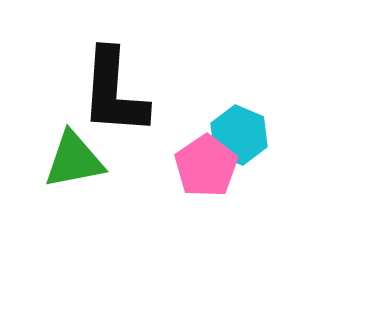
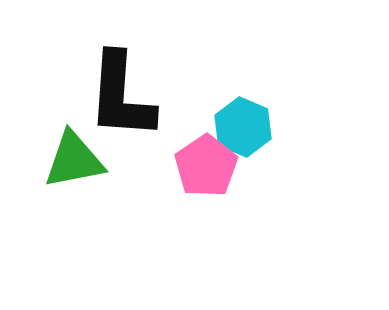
black L-shape: moved 7 px right, 4 px down
cyan hexagon: moved 4 px right, 8 px up
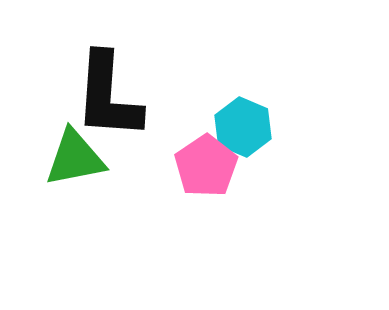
black L-shape: moved 13 px left
green triangle: moved 1 px right, 2 px up
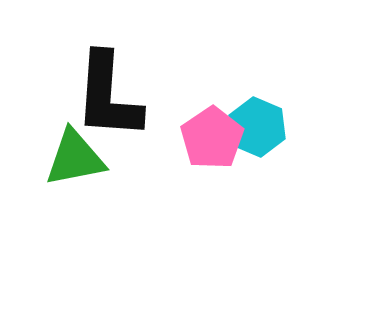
cyan hexagon: moved 14 px right
pink pentagon: moved 6 px right, 28 px up
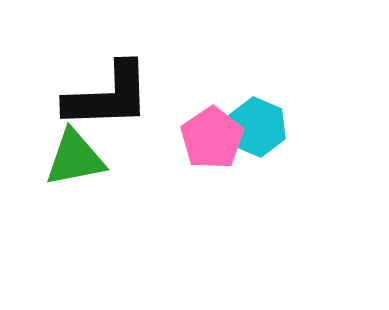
black L-shape: rotated 96 degrees counterclockwise
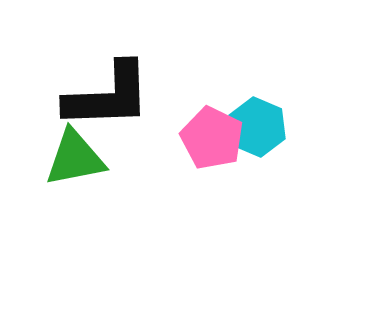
pink pentagon: rotated 12 degrees counterclockwise
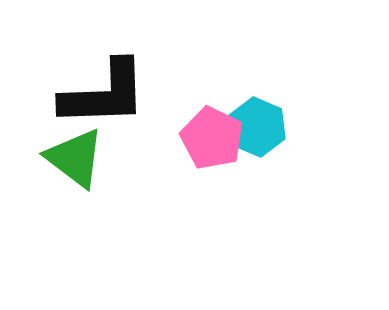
black L-shape: moved 4 px left, 2 px up
green triangle: rotated 48 degrees clockwise
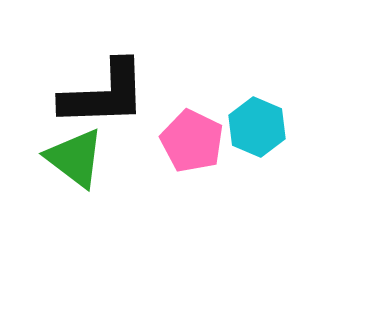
pink pentagon: moved 20 px left, 3 px down
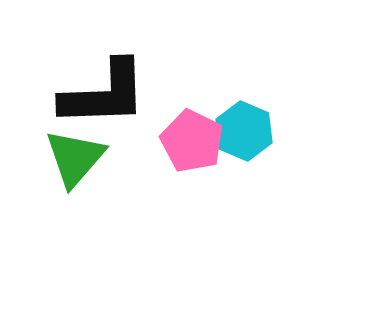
cyan hexagon: moved 13 px left, 4 px down
green triangle: rotated 34 degrees clockwise
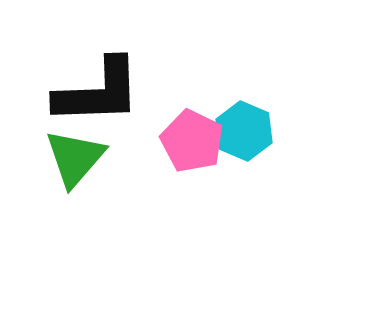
black L-shape: moved 6 px left, 2 px up
